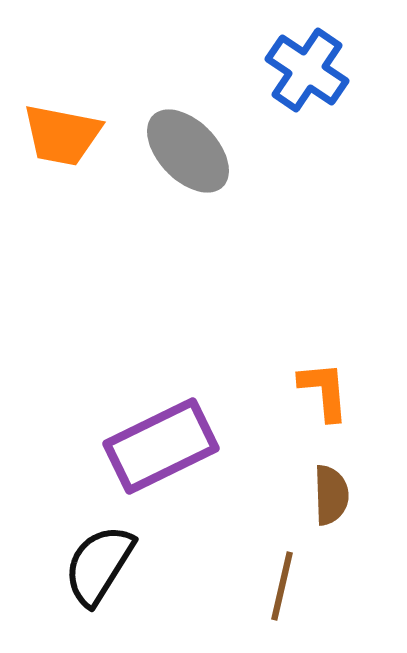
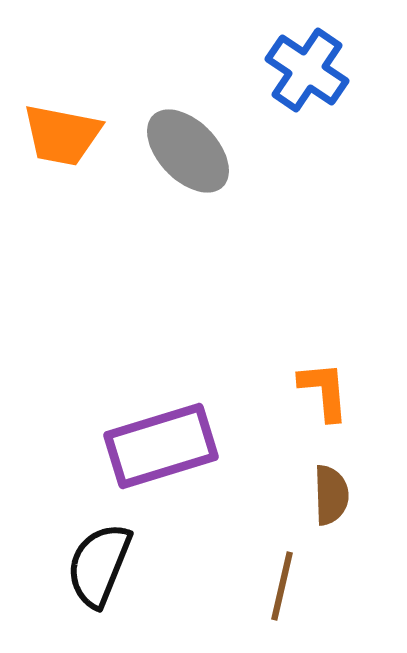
purple rectangle: rotated 9 degrees clockwise
black semicircle: rotated 10 degrees counterclockwise
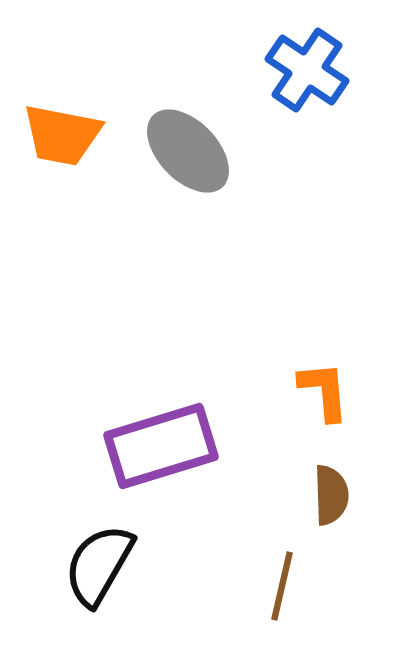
black semicircle: rotated 8 degrees clockwise
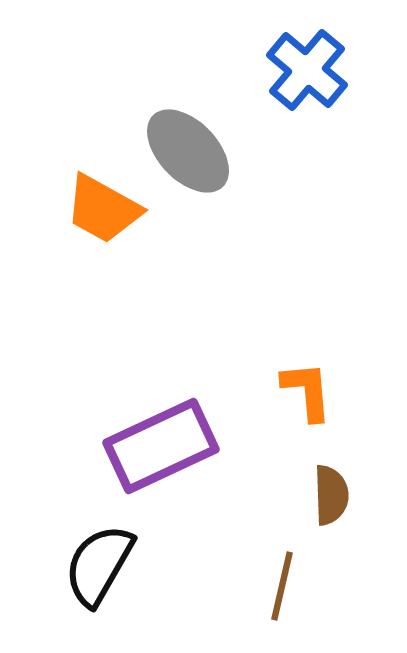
blue cross: rotated 6 degrees clockwise
orange trapezoid: moved 41 px right, 74 px down; rotated 18 degrees clockwise
orange L-shape: moved 17 px left
purple rectangle: rotated 8 degrees counterclockwise
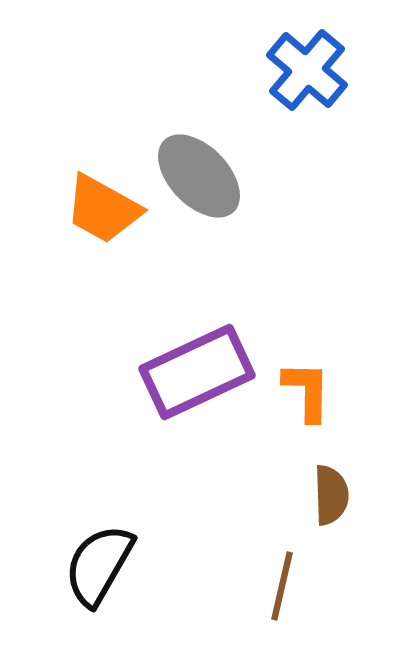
gray ellipse: moved 11 px right, 25 px down
orange L-shape: rotated 6 degrees clockwise
purple rectangle: moved 36 px right, 74 px up
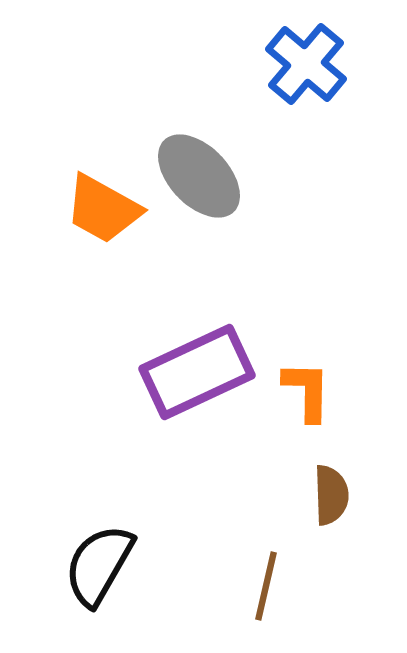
blue cross: moved 1 px left, 6 px up
brown line: moved 16 px left
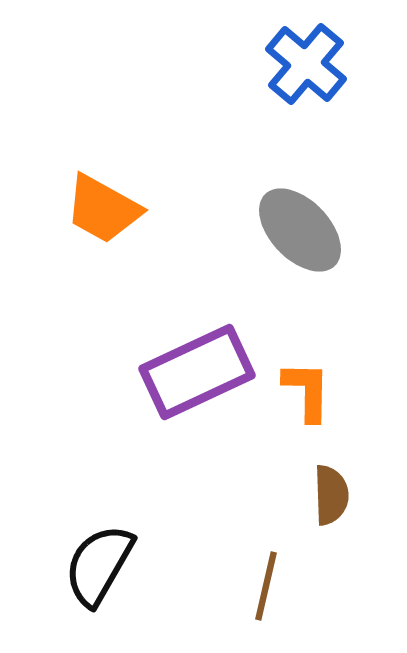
gray ellipse: moved 101 px right, 54 px down
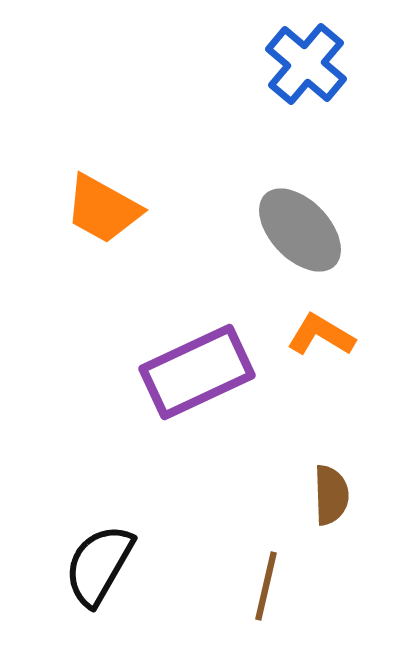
orange L-shape: moved 14 px right, 56 px up; rotated 60 degrees counterclockwise
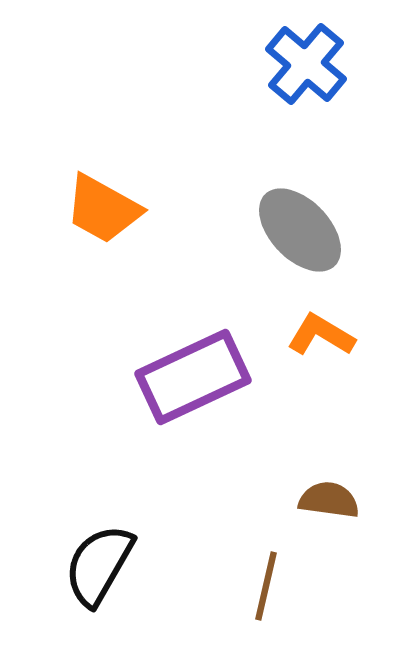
purple rectangle: moved 4 px left, 5 px down
brown semicircle: moved 2 px left, 5 px down; rotated 80 degrees counterclockwise
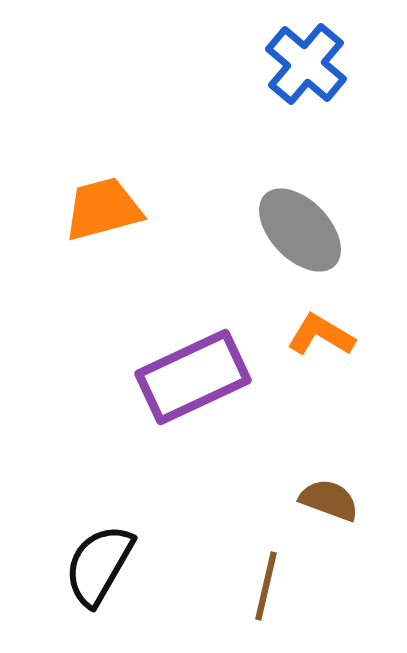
orange trapezoid: rotated 136 degrees clockwise
brown semicircle: rotated 12 degrees clockwise
